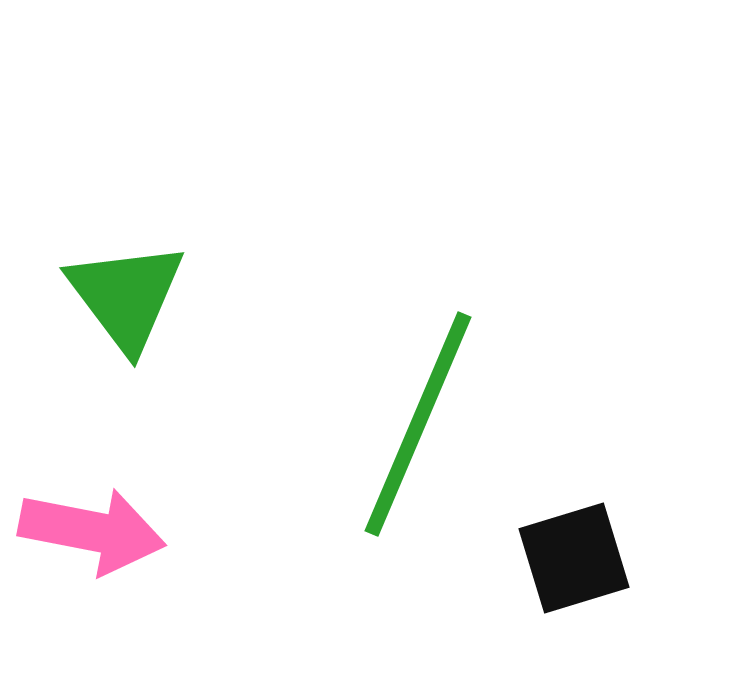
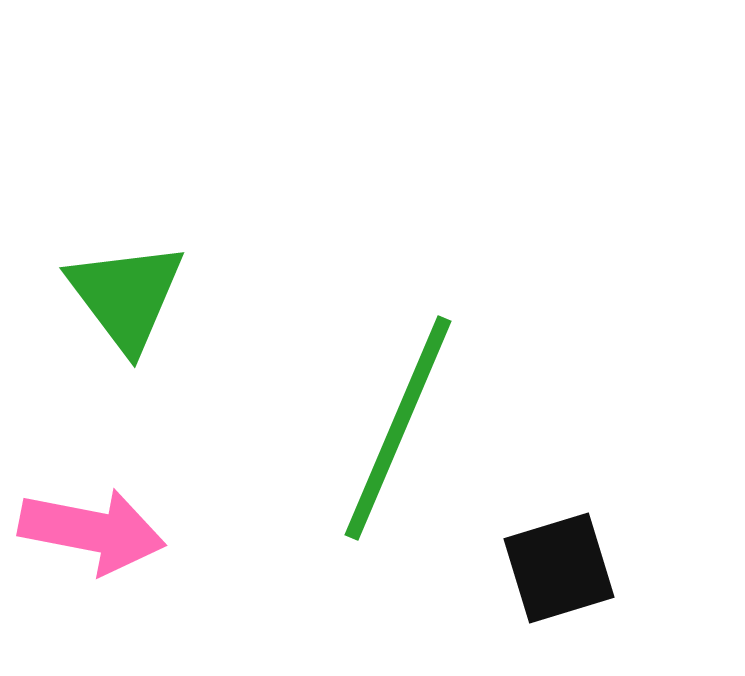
green line: moved 20 px left, 4 px down
black square: moved 15 px left, 10 px down
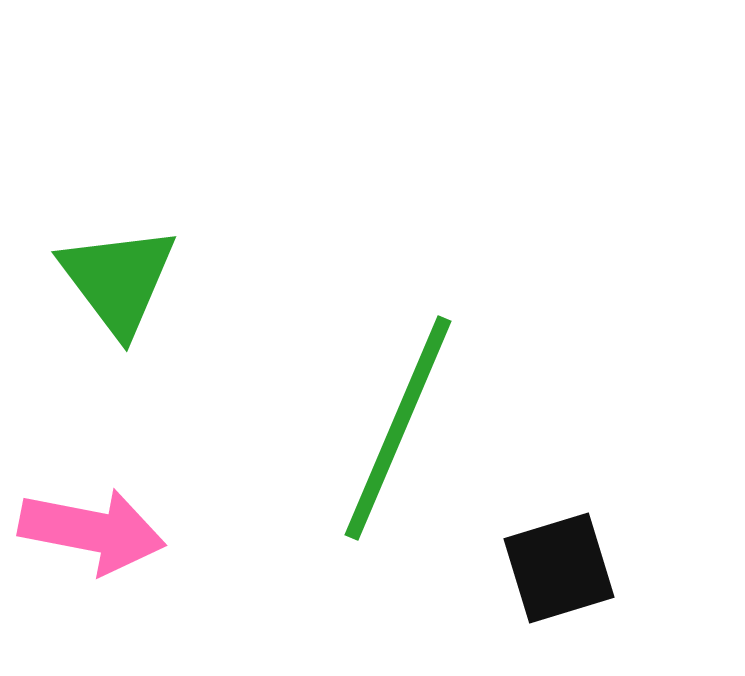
green triangle: moved 8 px left, 16 px up
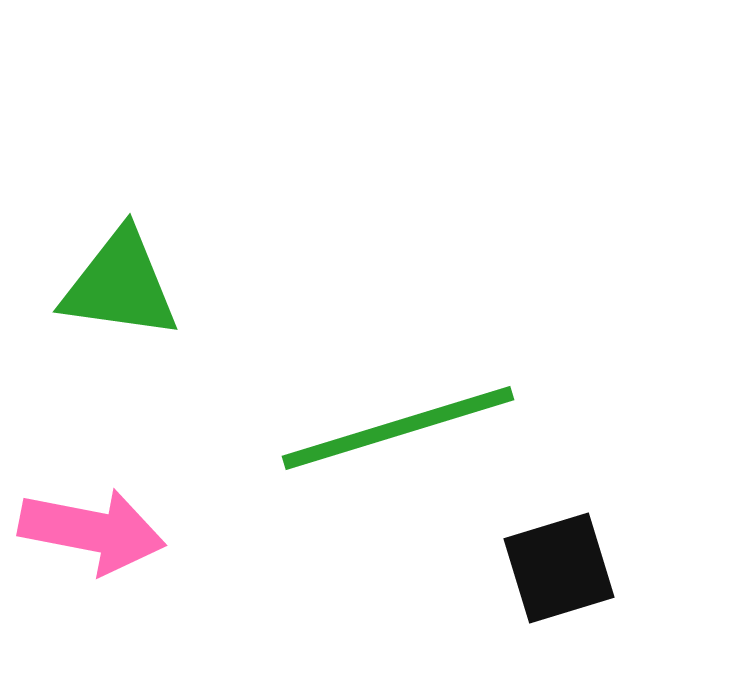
green triangle: moved 2 px right, 5 px down; rotated 45 degrees counterclockwise
green line: rotated 50 degrees clockwise
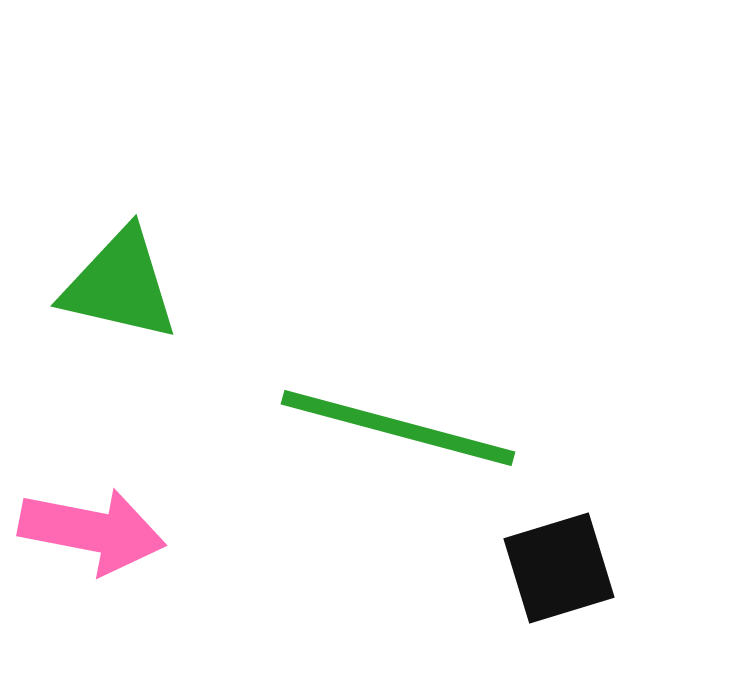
green triangle: rotated 5 degrees clockwise
green line: rotated 32 degrees clockwise
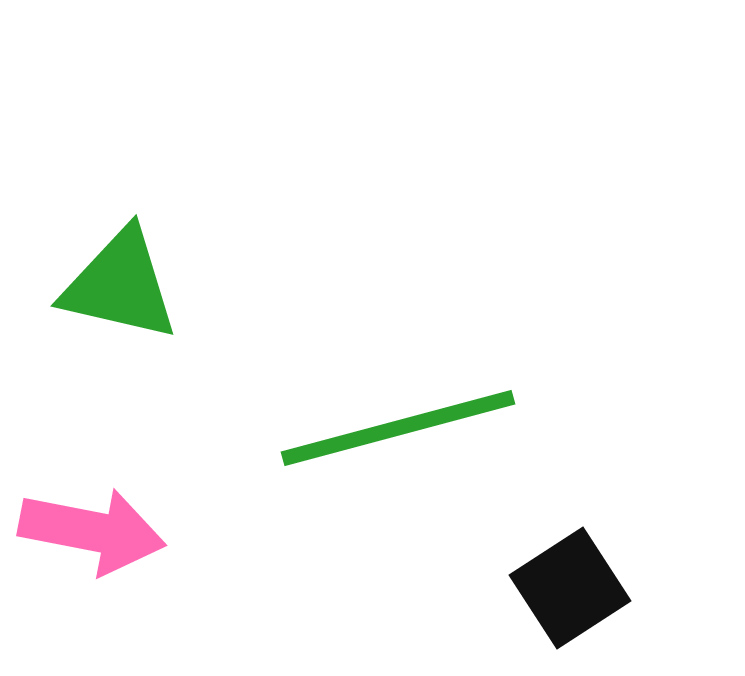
green line: rotated 30 degrees counterclockwise
black square: moved 11 px right, 20 px down; rotated 16 degrees counterclockwise
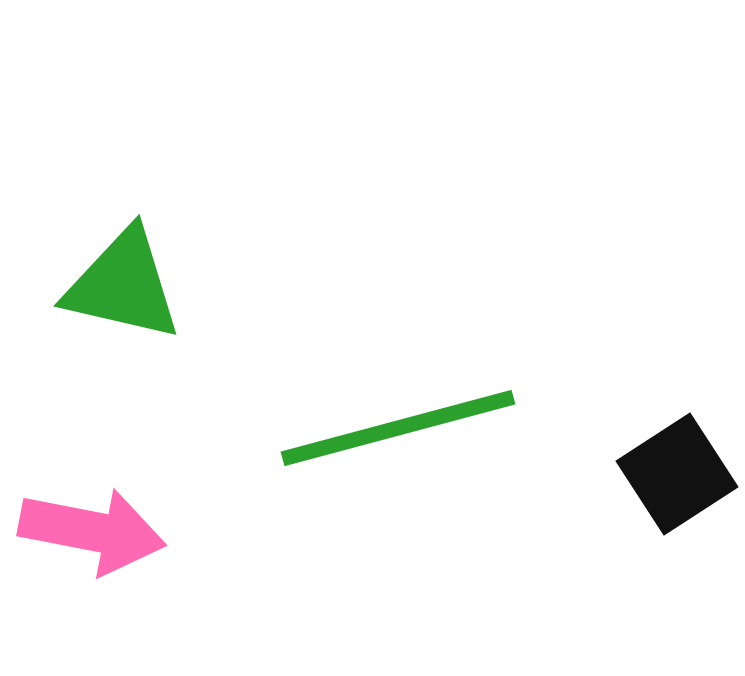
green triangle: moved 3 px right
black square: moved 107 px right, 114 px up
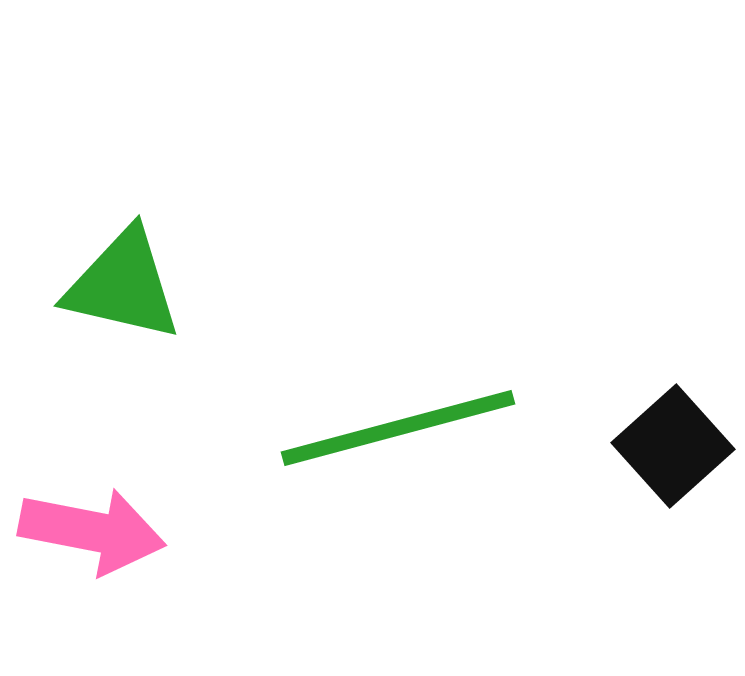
black square: moved 4 px left, 28 px up; rotated 9 degrees counterclockwise
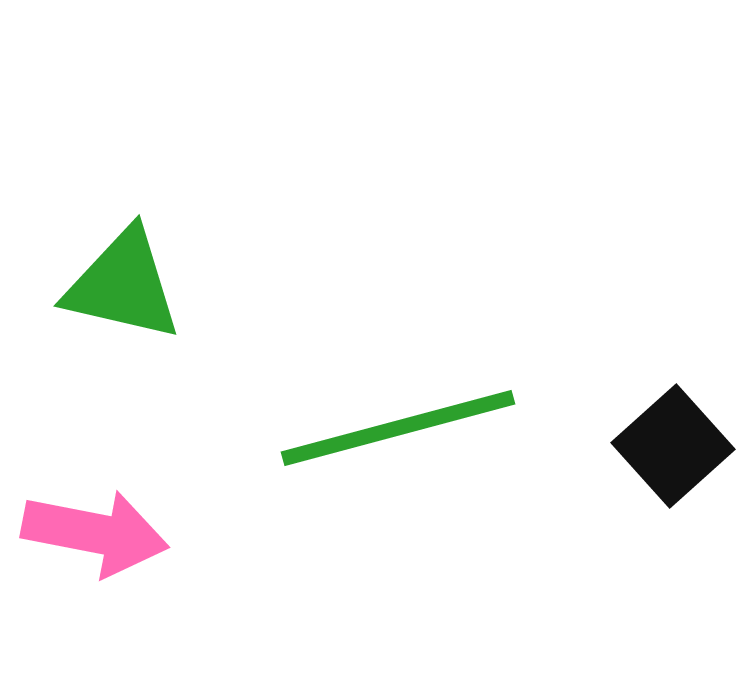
pink arrow: moved 3 px right, 2 px down
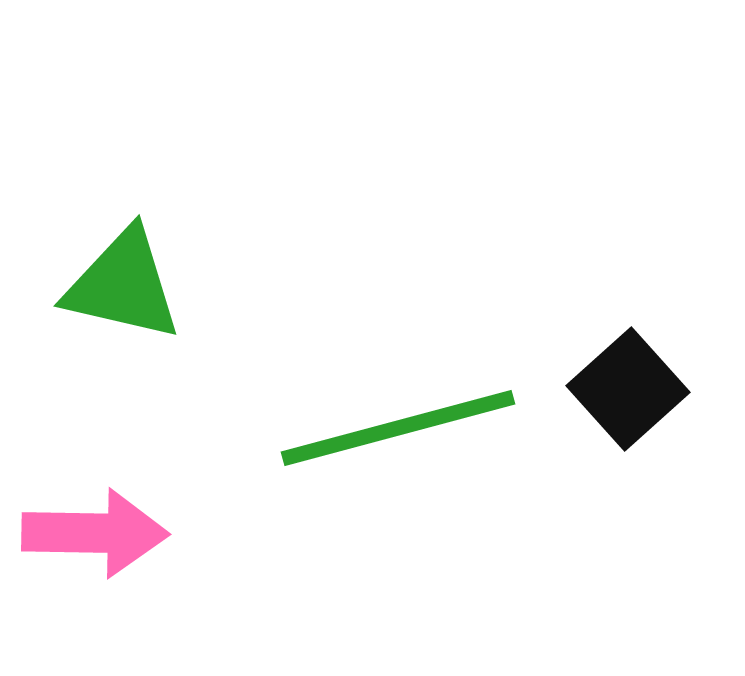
black square: moved 45 px left, 57 px up
pink arrow: rotated 10 degrees counterclockwise
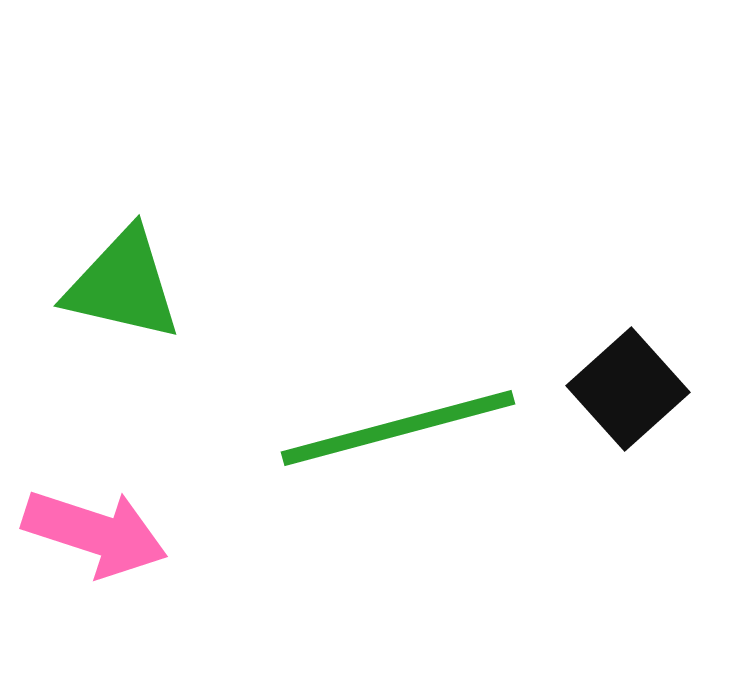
pink arrow: rotated 17 degrees clockwise
